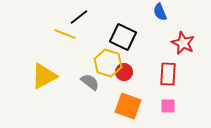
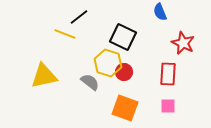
yellow triangle: rotated 16 degrees clockwise
orange square: moved 3 px left, 2 px down
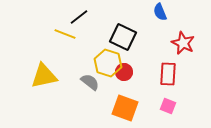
pink square: rotated 21 degrees clockwise
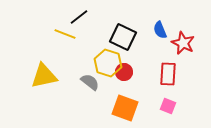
blue semicircle: moved 18 px down
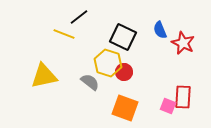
yellow line: moved 1 px left
red rectangle: moved 15 px right, 23 px down
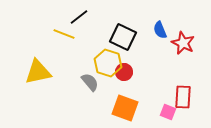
yellow triangle: moved 6 px left, 4 px up
gray semicircle: rotated 12 degrees clockwise
pink square: moved 6 px down
